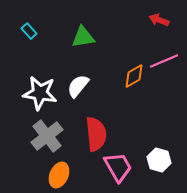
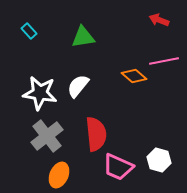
pink line: rotated 12 degrees clockwise
orange diamond: rotated 70 degrees clockwise
pink trapezoid: rotated 144 degrees clockwise
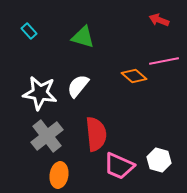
green triangle: rotated 25 degrees clockwise
pink trapezoid: moved 1 px right, 1 px up
orange ellipse: rotated 15 degrees counterclockwise
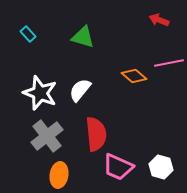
cyan rectangle: moved 1 px left, 3 px down
pink line: moved 5 px right, 2 px down
white semicircle: moved 2 px right, 4 px down
white star: rotated 12 degrees clockwise
white hexagon: moved 2 px right, 7 px down
pink trapezoid: moved 1 px left, 1 px down
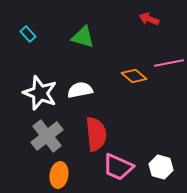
red arrow: moved 10 px left, 1 px up
white semicircle: rotated 40 degrees clockwise
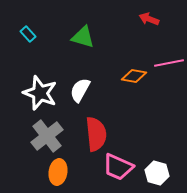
orange diamond: rotated 30 degrees counterclockwise
white semicircle: rotated 50 degrees counterclockwise
white hexagon: moved 4 px left, 6 px down
orange ellipse: moved 1 px left, 3 px up
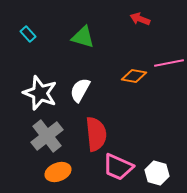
red arrow: moved 9 px left
orange ellipse: rotated 60 degrees clockwise
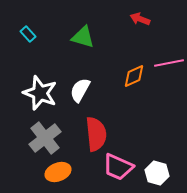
orange diamond: rotated 35 degrees counterclockwise
gray cross: moved 2 px left, 2 px down
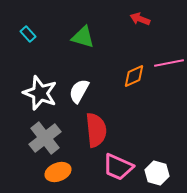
white semicircle: moved 1 px left, 1 px down
red semicircle: moved 4 px up
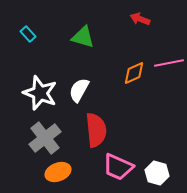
orange diamond: moved 3 px up
white semicircle: moved 1 px up
